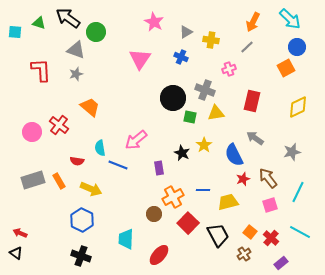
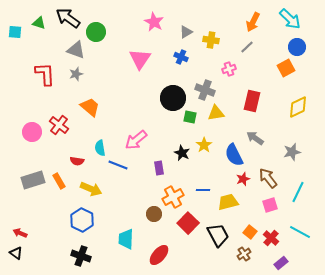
red L-shape at (41, 70): moved 4 px right, 4 px down
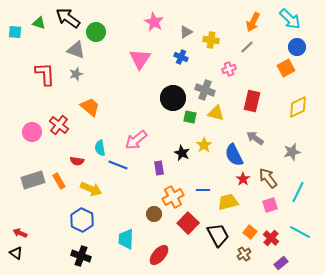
yellow triangle at (216, 113): rotated 24 degrees clockwise
red star at (243, 179): rotated 16 degrees counterclockwise
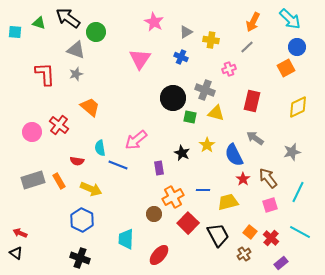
yellow star at (204, 145): moved 3 px right
black cross at (81, 256): moved 1 px left, 2 px down
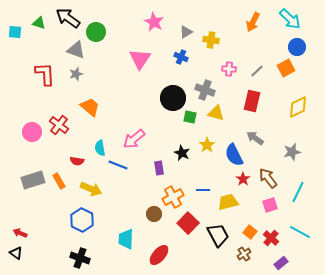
gray line at (247, 47): moved 10 px right, 24 px down
pink cross at (229, 69): rotated 24 degrees clockwise
pink arrow at (136, 140): moved 2 px left, 1 px up
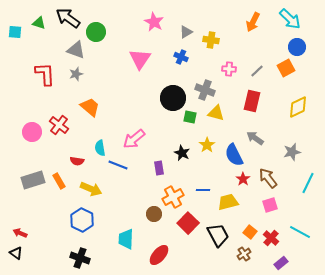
cyan line at (298, 192): moved 10 px right, 9 px up
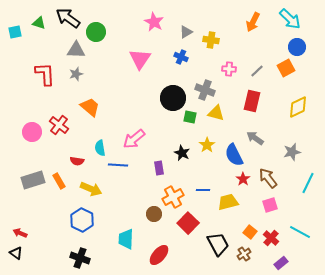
cyan square at (15, 32): rotated 16 degrees counterclockwise
gray triangle at (76, 50): rotated 18 degrees counterclockwise
blue line at (118, 165): rotated 18 degrees counterclockwise
black trapezoid at (218, 235): moved 9 px down
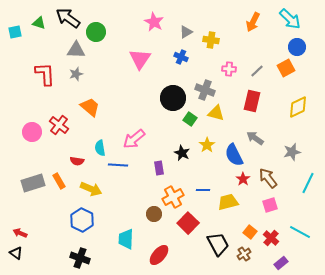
green square at (190, 117): moved 2 px down; rotated 24 degrees clockwise
gray rectangle at (33, 180): moved 3 px down
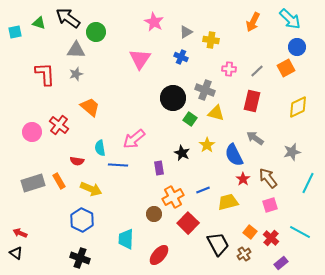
blue line at (203, 190): rotated 24 degrees counterclockwise
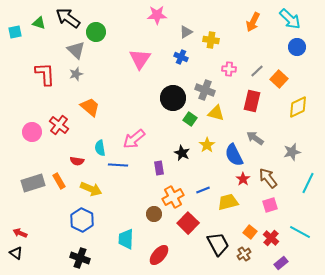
pink star at (154, 22): moved 3 px right, 7 px up; rotated 30 degrees counterclockwise
gray triangle at (76, 50): rotated 42 degrees clockwise
orange square at (286, 68): moved 7 px left, 11 px down; rotated 18 degrees counterclockwise
